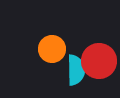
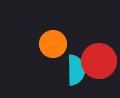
orange circle: moved 1 px right, 5 px up
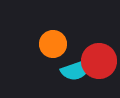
cyan semicircle: rotated 72 degrees clockwise
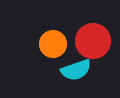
red circle: moved 6 px left, 20 px up
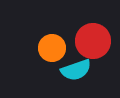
orange circle: moved 1 px left, 4 px down
